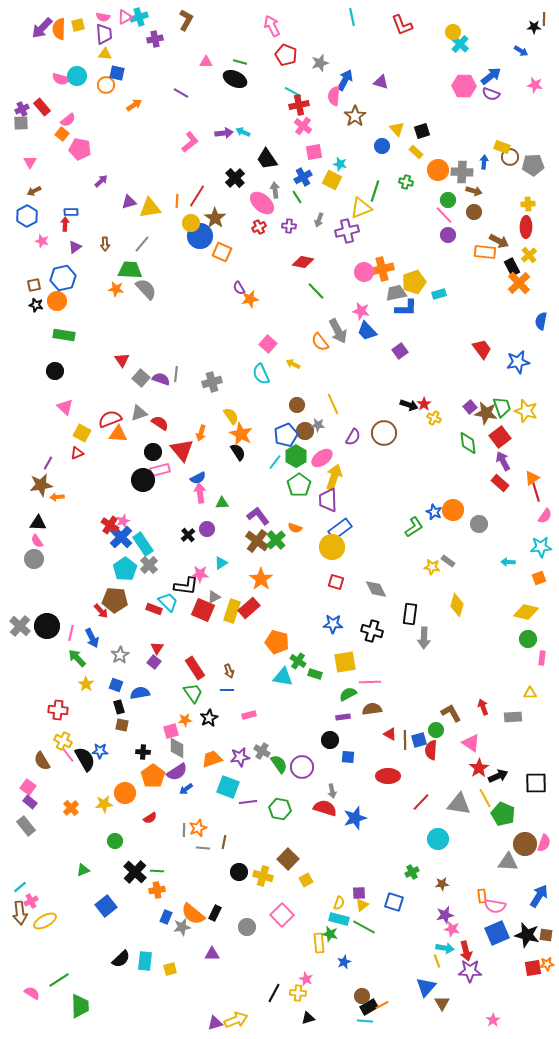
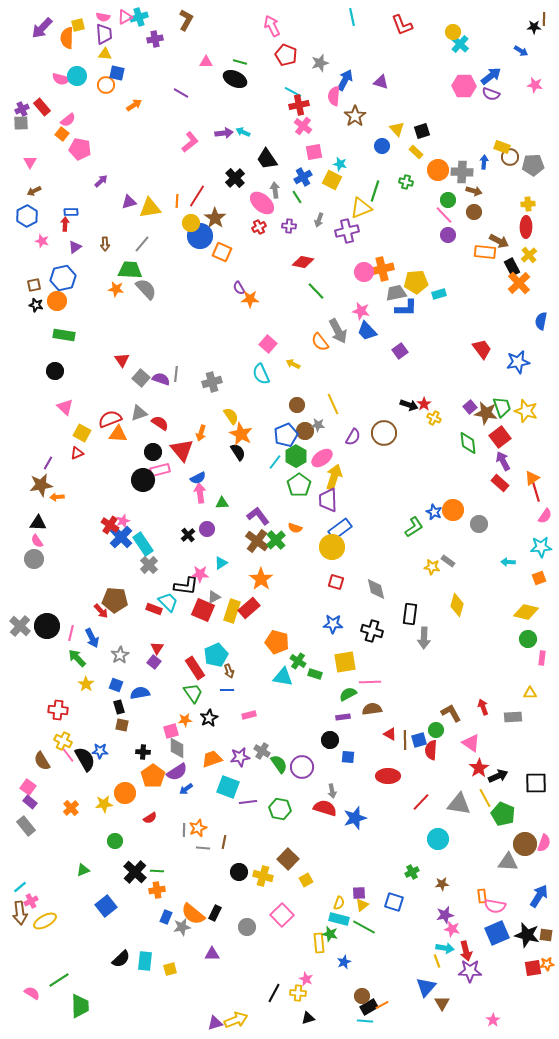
orange semicircle at (59, 29): moved 8 px right, 9 px down
yellow pentagon at (414, 282): moved 2 px right; rotated 15 degrees clockwise
orange star at (250, 299): rotated 12 degrees clockwise
cyan pentagon at (125, 569): moved 91 px right, 86 px down; rotated 10 degrees clockwise
gray diamond at (376, 589): rotated 15 degrees clockwise
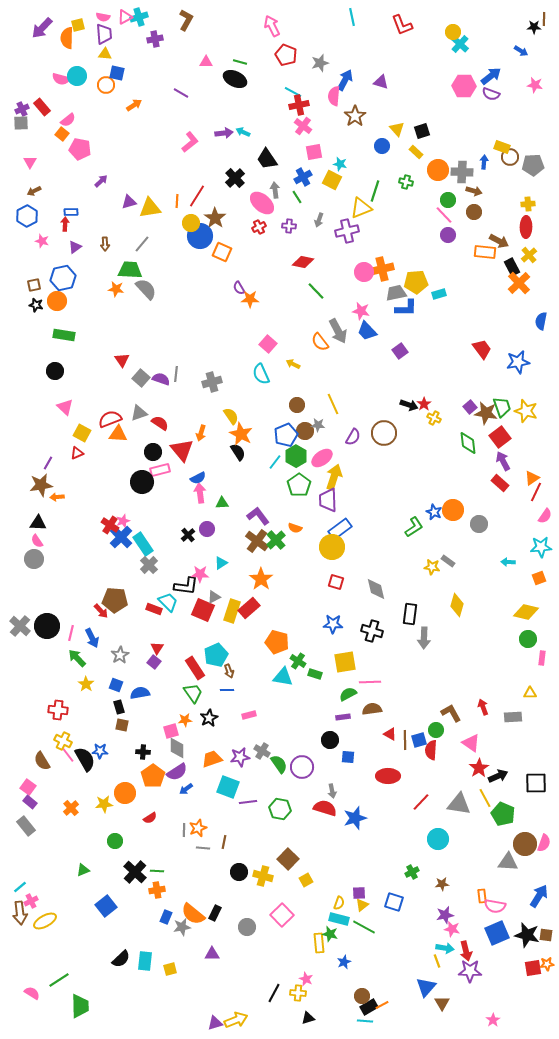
black circle at (143, 480): moved 1 px left, 2 px down
red line at (536, 492): rotated 42 degrees clockwise
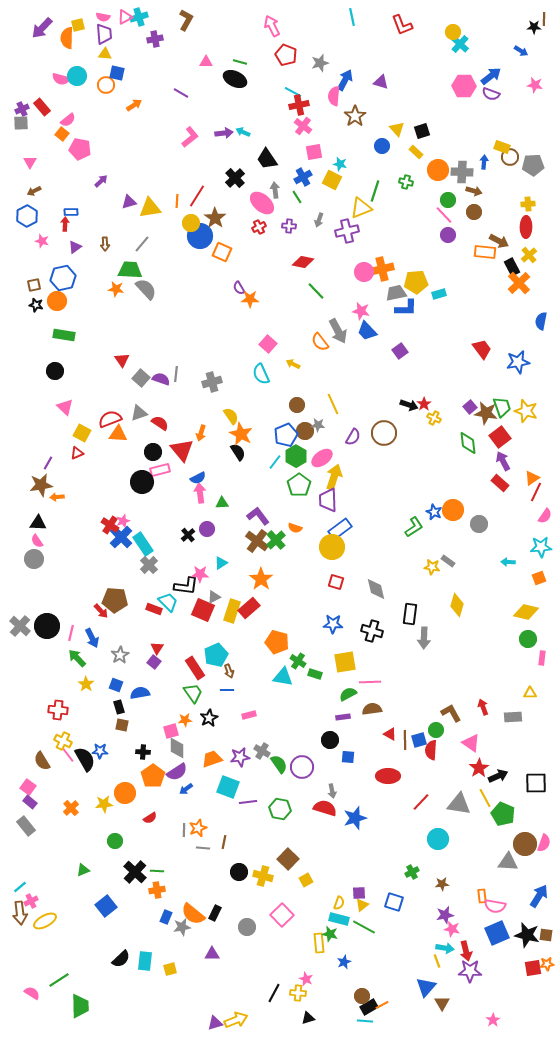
pink L-shape at (190, 142): moved 5 px up
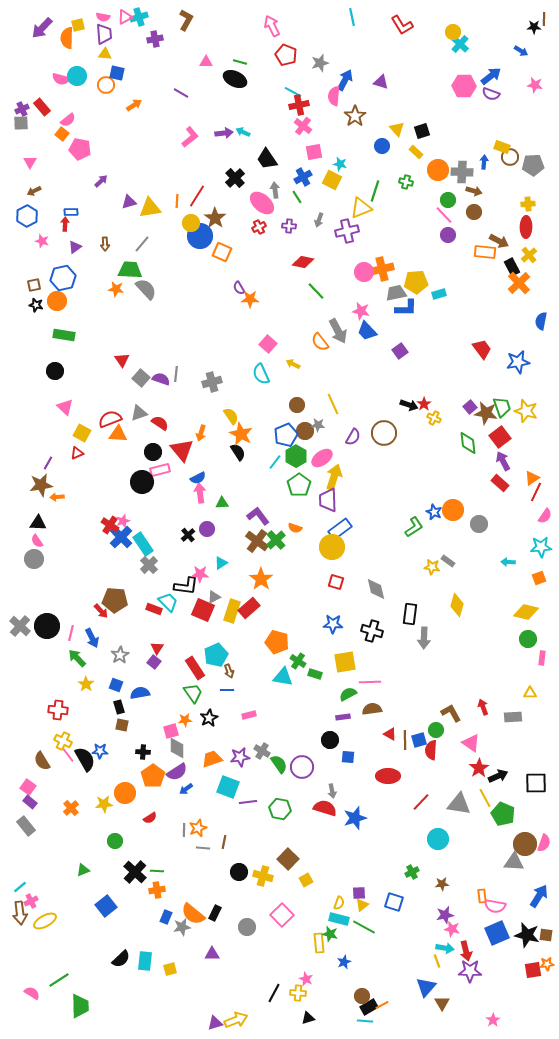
red L-shape at (402, 25): rotated 10 degrees counterclockwise
gray triangle at (508, 862): moved 6 px right
red square at (533, 968): moved 2 px down
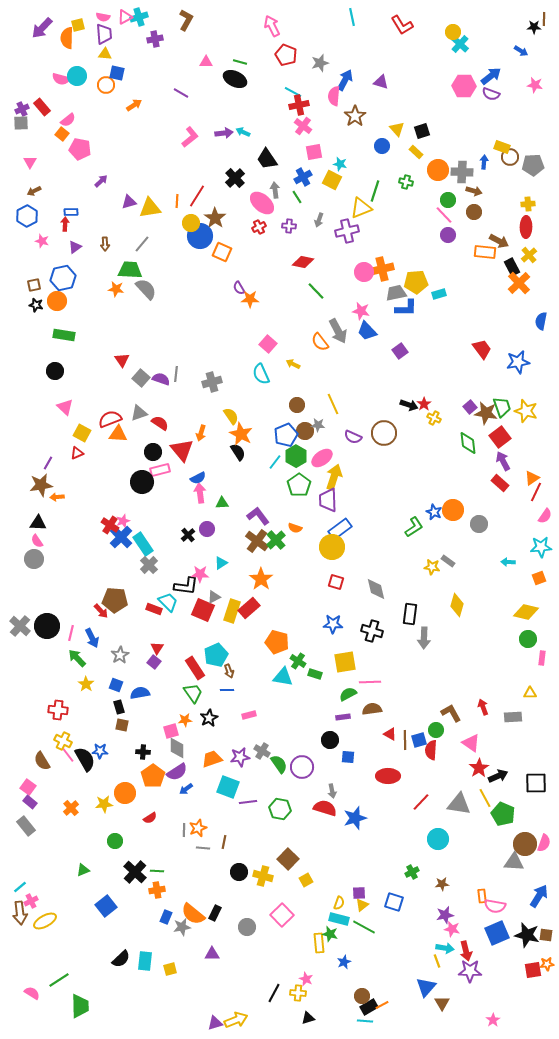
purple semicircle at (353, 437): rotated 84 degrees clockwise
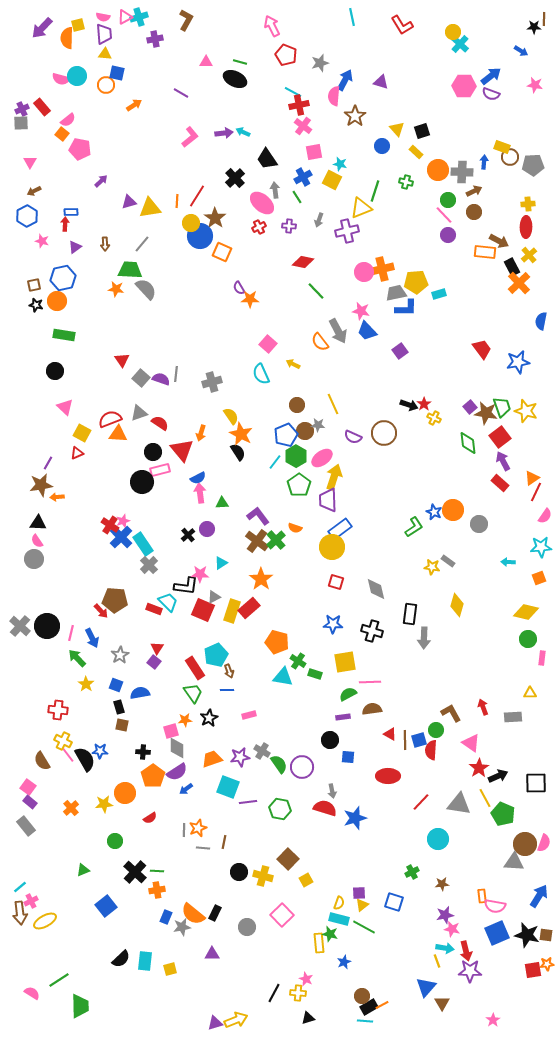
brown arrow at (474, 191): rotated 42 degrees counterclockwise
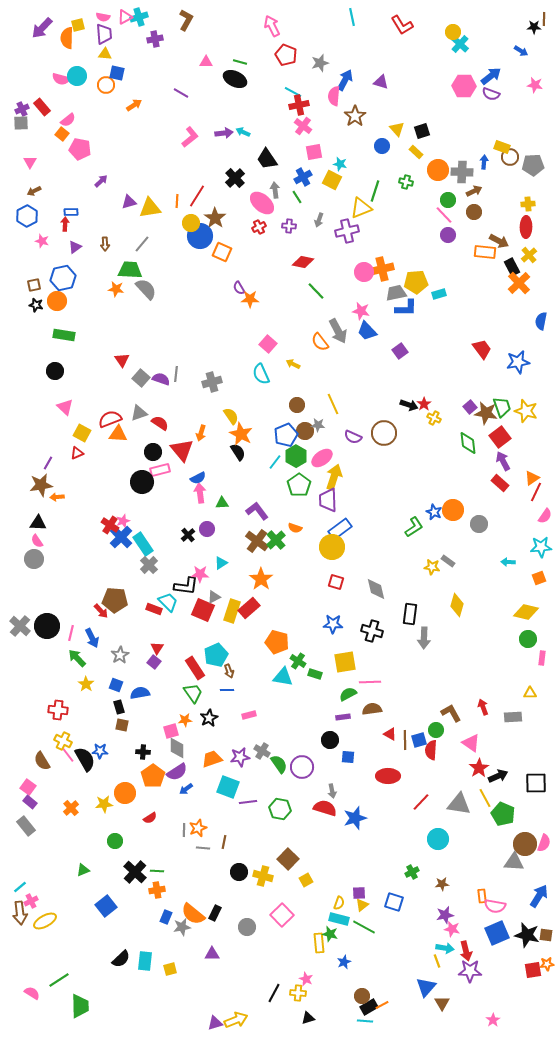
purple L-shape at (258, 516): moved 1 px left, 5 px up
